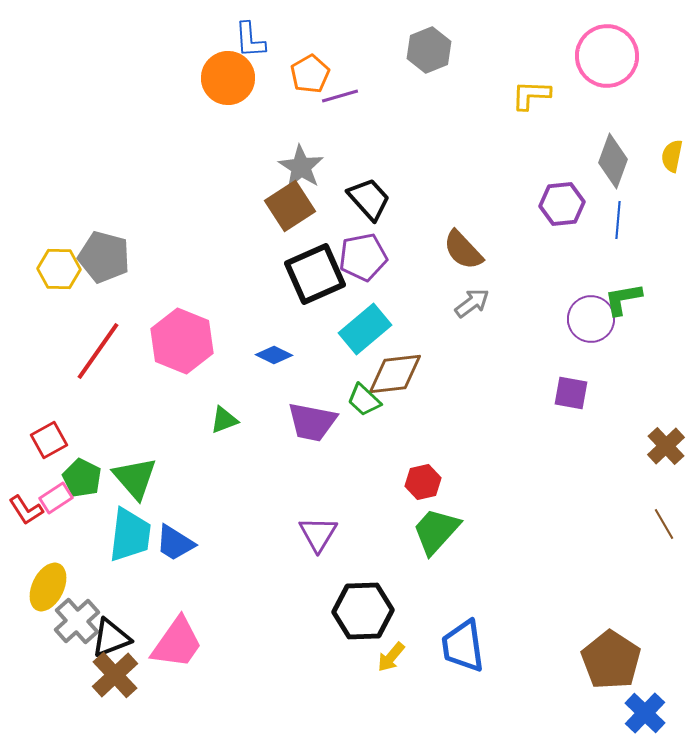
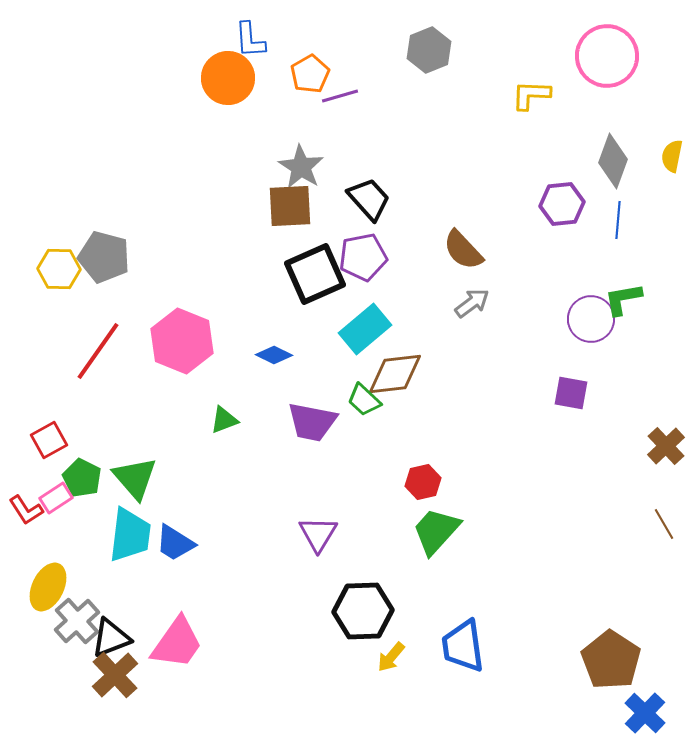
brown square at (290, 206): rotated 30 degrees clockwise
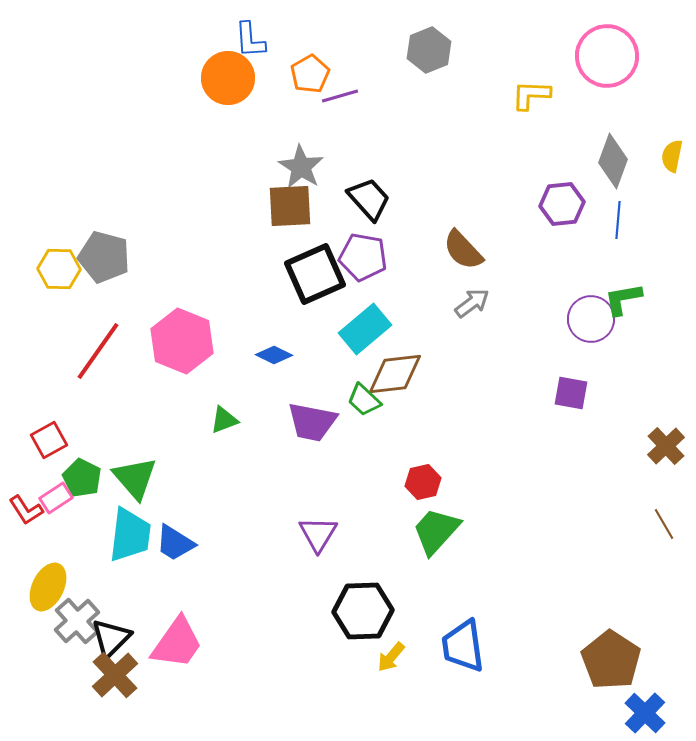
purple pentagon at (363, 257): rotated 21 degrees clockwise
black triangle at (111, 638): rotated 24 degrees counterclockwise
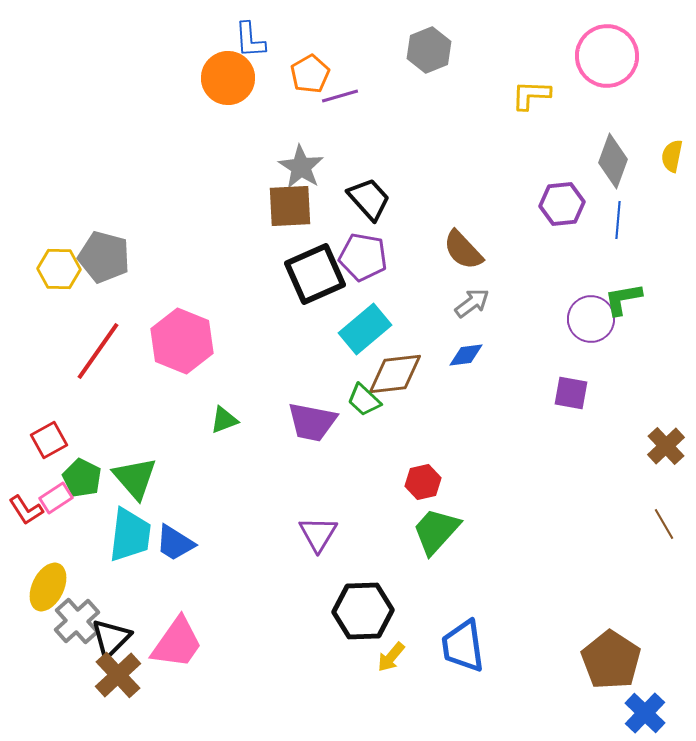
blue diamond at (274, 355): moved 192 px right; rotated 33 degrees counterclockwise
brown cross at (115, 675): moved 3 px right
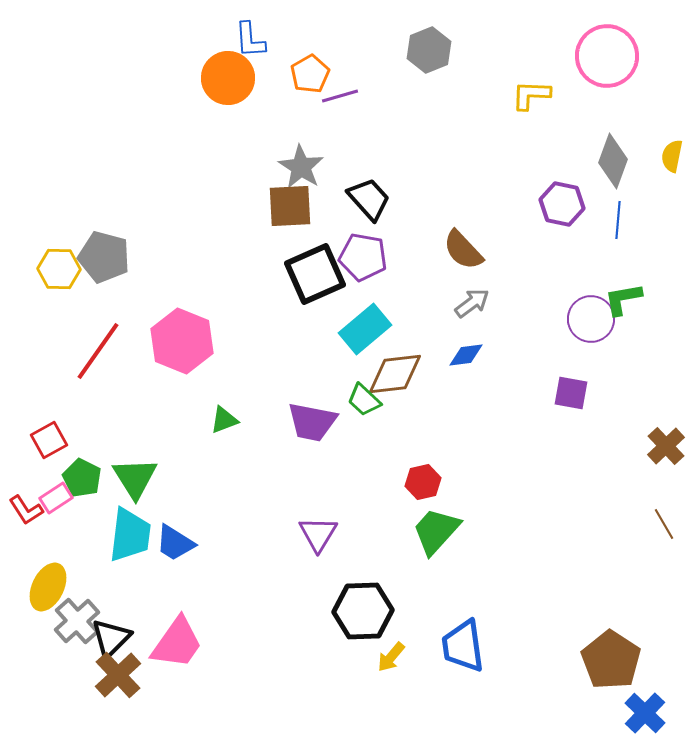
purple hexagon at (562, 204): rotated 18 degrees clockwise
green triangle at (135, 478): rotated 9 degrees clockwise
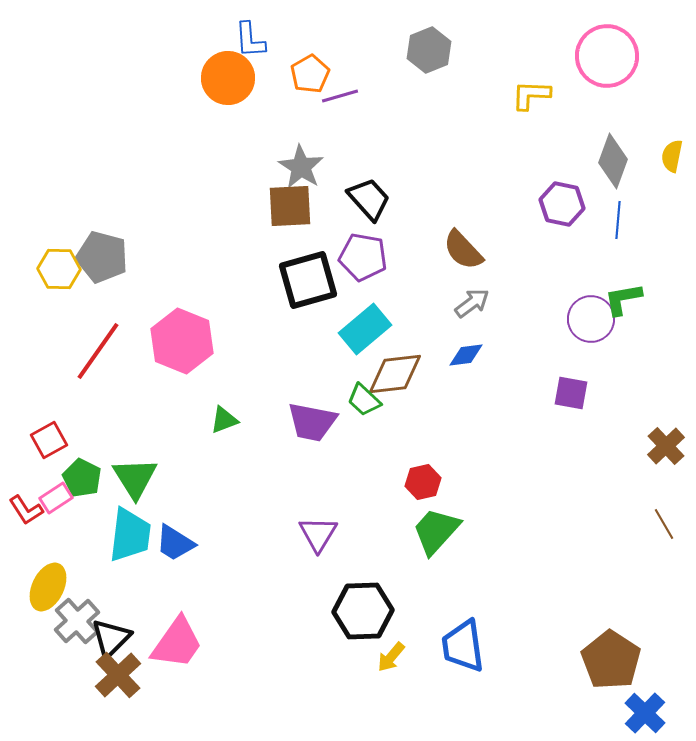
gray pentagon at (104, 257): moved 2 px left
black square at (315, 274): moved 7 px left, 6 px down; rotated 8 degrees clockwise
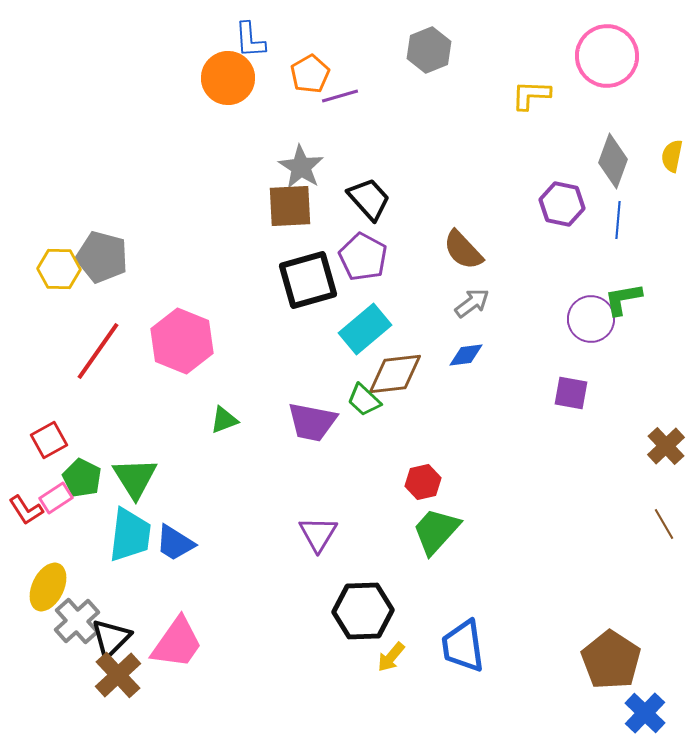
purple pentagon at (363, 257): rotated 18 degrees clockwise
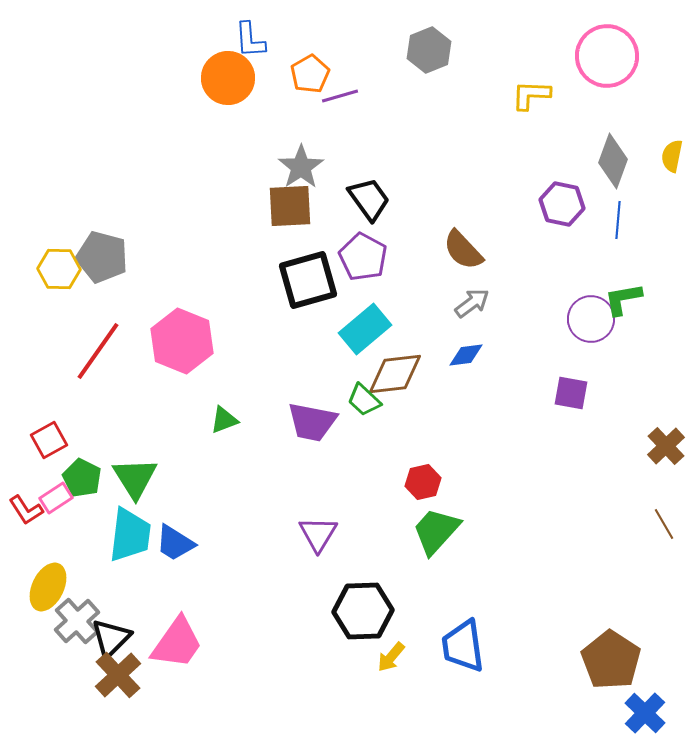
gray star at (301, 167): rotated 6 degrees clockwise
black trapezoid at (369, 199): rotated 6 degrees clockwise
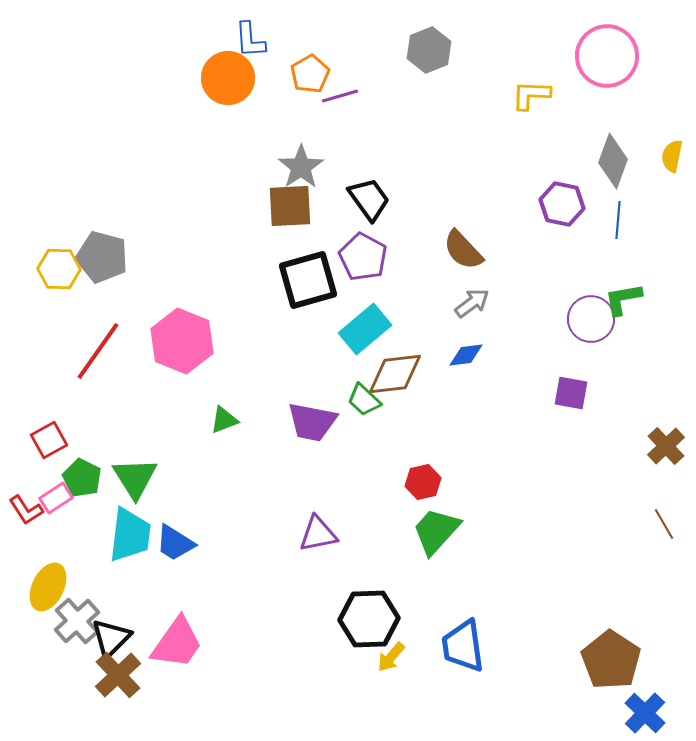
purple triangle at (318, 534): rotated 48 degrees clockwise
black hexagon at (363, 611): moved 6 px right, 8 px down
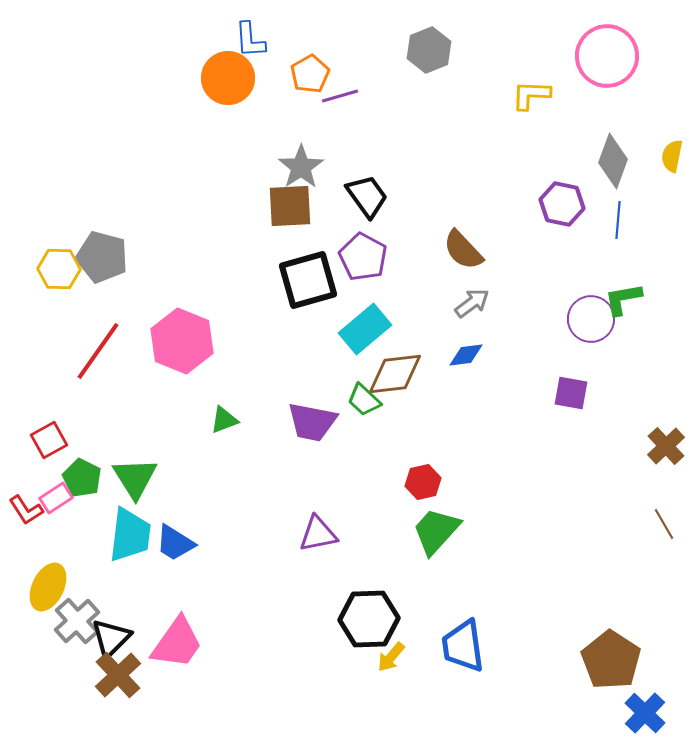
black trapezoid at (369, 199): moved 2 px left, 3 px up
